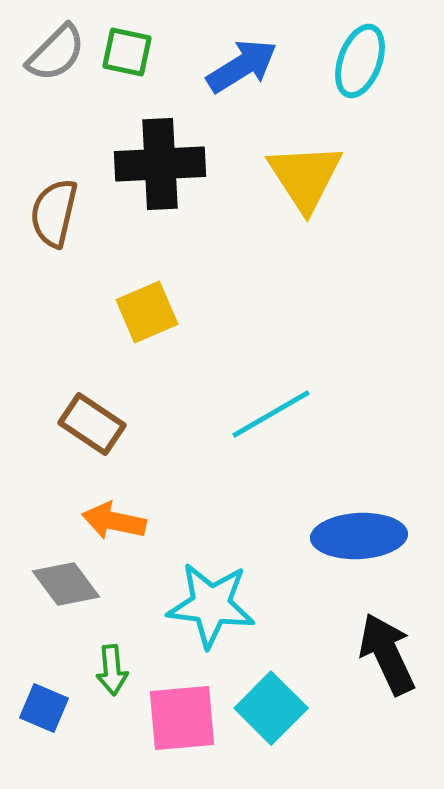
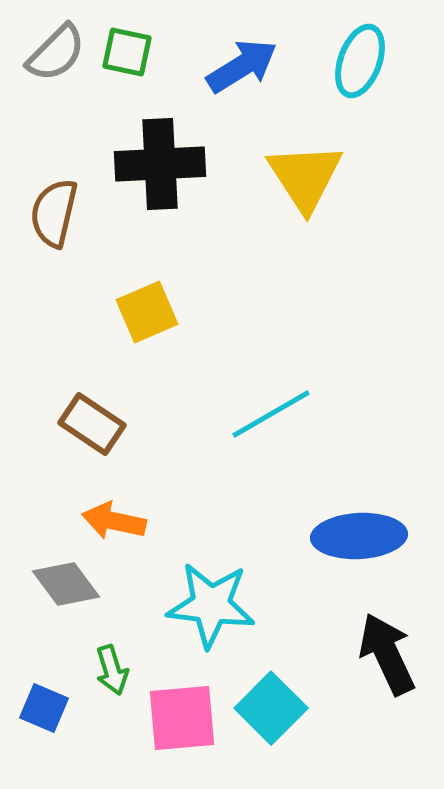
green arrow: rotated 12 degrees counterclockwise
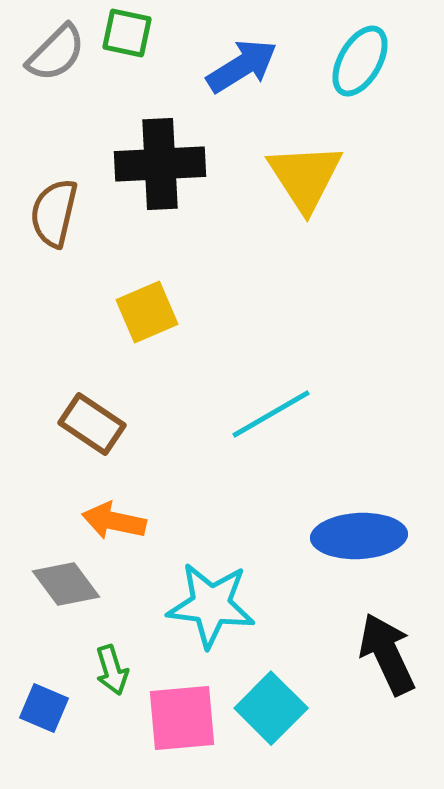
green square: moved 19 px up
cyan ellipse: rotated 10 degrees clockwise
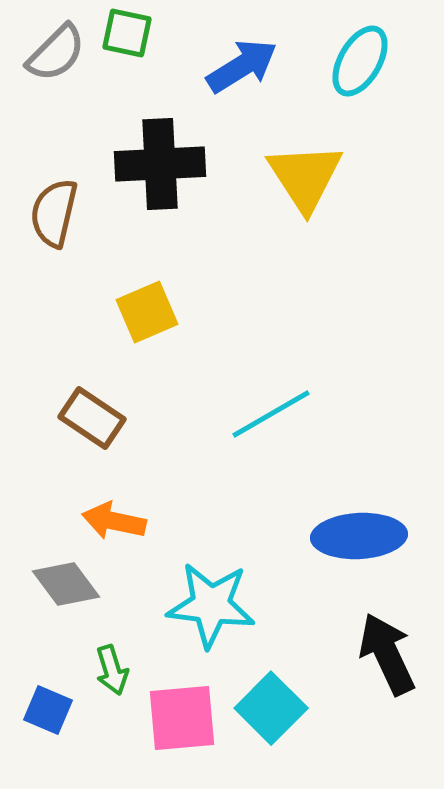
brown rectangle: moved 6 px up
blue square: moved 4 px right, 2 px down
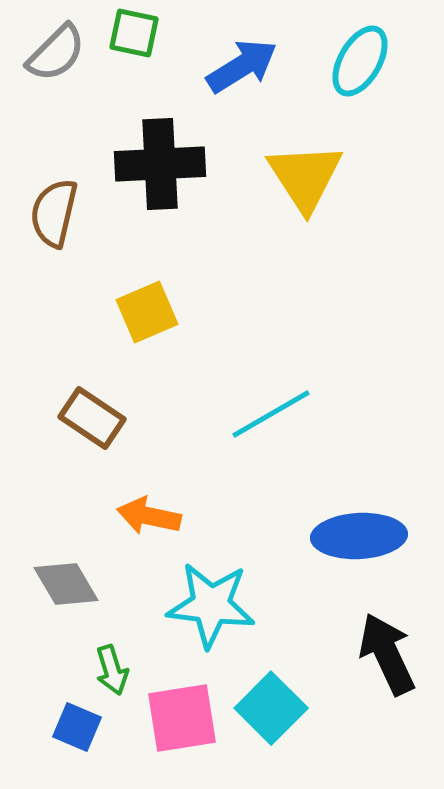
green square: moved 7 px right
orange arrow: moved 35 px right, 5 px up
gray diamond: rotated 6 degrees clockwise
blue square: moved 29 px right, 17 px down
pink square: rotated 4 degrees counterclockwise
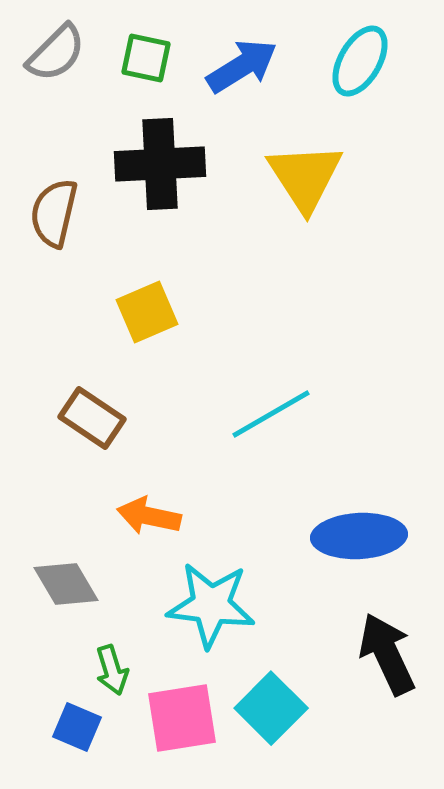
green square: moved 12 px right, 25 px down
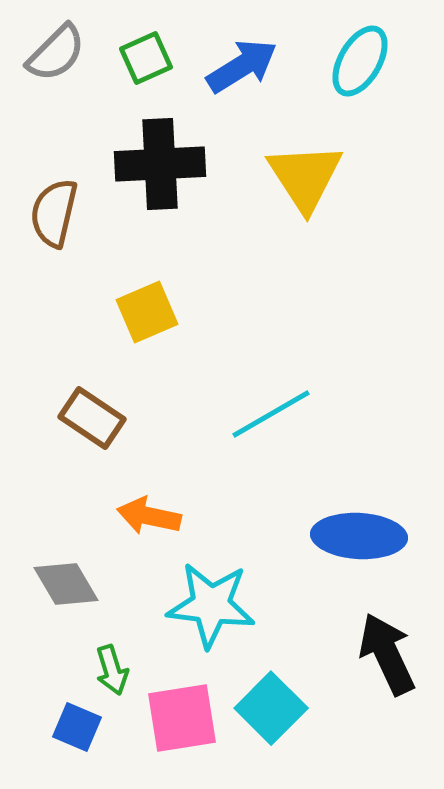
green square: rotated 36 degrees counterclockwise
blue ellipse: rotated 6 degrees clockwise
